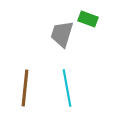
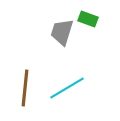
gray trapezoid: moved 2 px up
cyan line: rotated 69 degrees clockwise
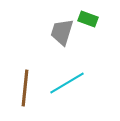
cyan line: moved 5 px up
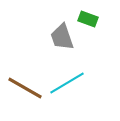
gray trapezoid: moved 5 px down; rotated 36 degrees counterclockwise
brown line: rotated 66 degrees counterclockwise
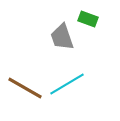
cyan line: moved 1 px down
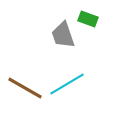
gray trapezoid: moved 1 px right, 2 px up
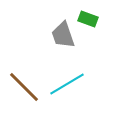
brown line: moved 1 px left, 1 px up; rotated 15 degrees clockwise
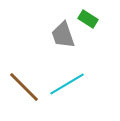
green rectangle: rotated 12 degrees clockwise
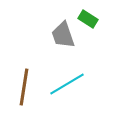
brown line: rotated 54 degrees clockwise
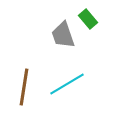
green rectangle: rotated 18 degrees clockwise
